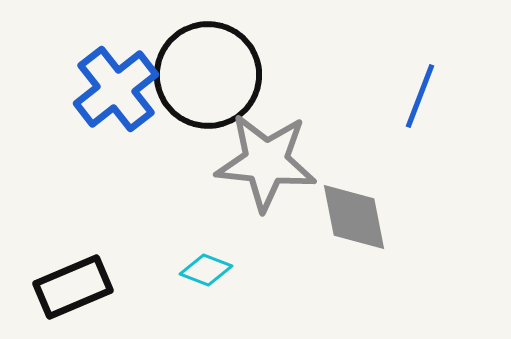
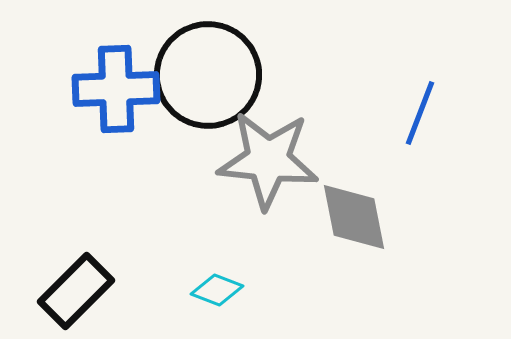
blue cross: rotated 36 degrees clockwise
blue line: moved 17 px down
gray star: moved 2 px right, 2 px up
cyan diamond: moved 11 px right, 20 px down
black rectangle: moved 3 px right, 4 px down; rotated 22 degrees counterclockwise
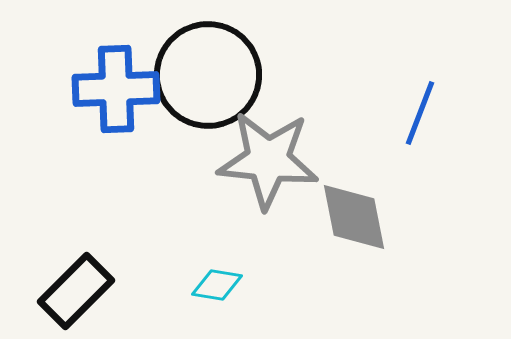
cyan diamond: moved 5 px up; rotated 12 degrees counterclockwise
